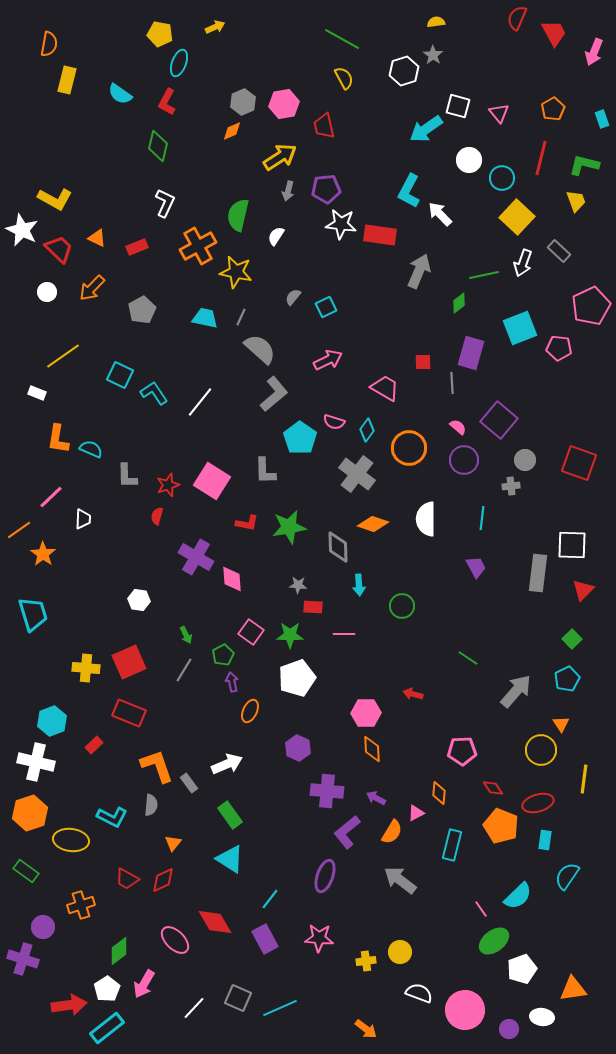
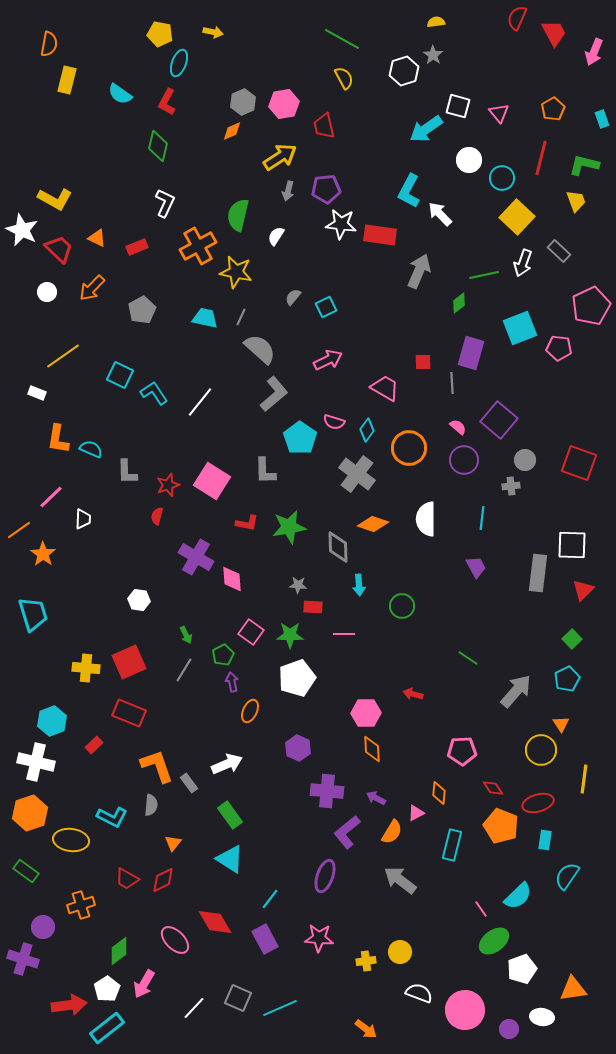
yellow arrow at (215, 27): moved 2 px left, 5 px down; rotated 36 degrees clockwise
gray L-shape at (127, 476): moved 4 px up
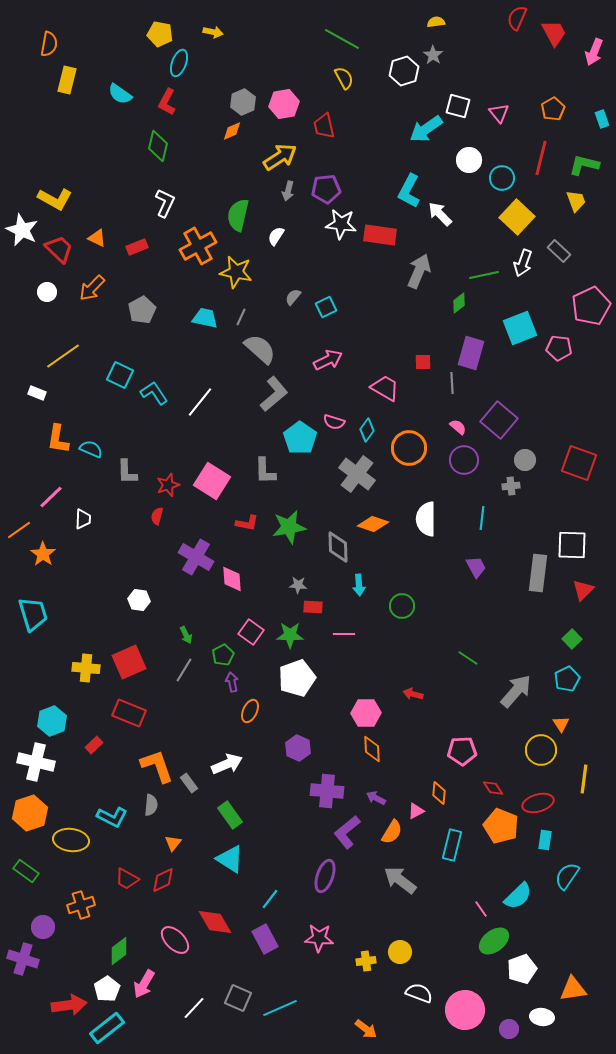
pink triangle at (416, 813): moved 2 px up
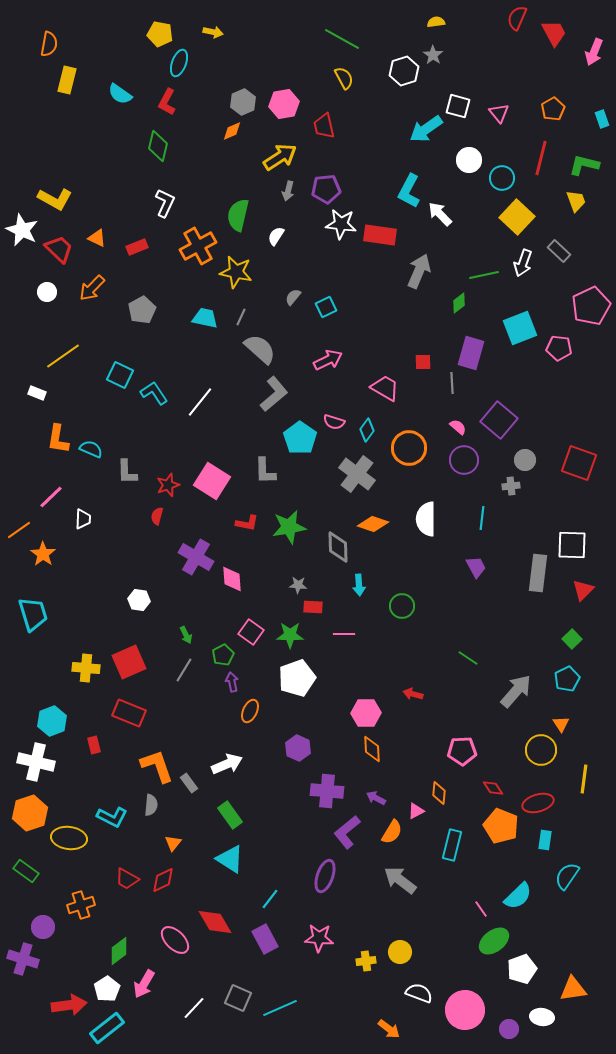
red rectangle at (94, 745): rotated 60 degrees counterclockwise
yellow ellipse at (71, 840): moved 2 px left, 2 px up
orange arrow at (366, 1029): moved 23 px right
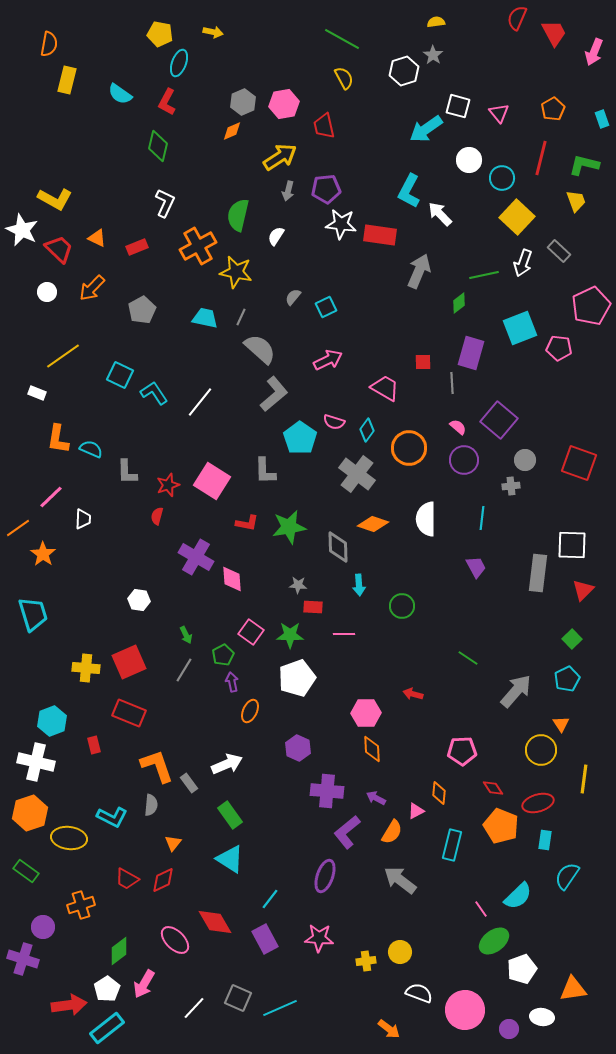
orange line at (19, 530): moved 1 px left, 2 px up
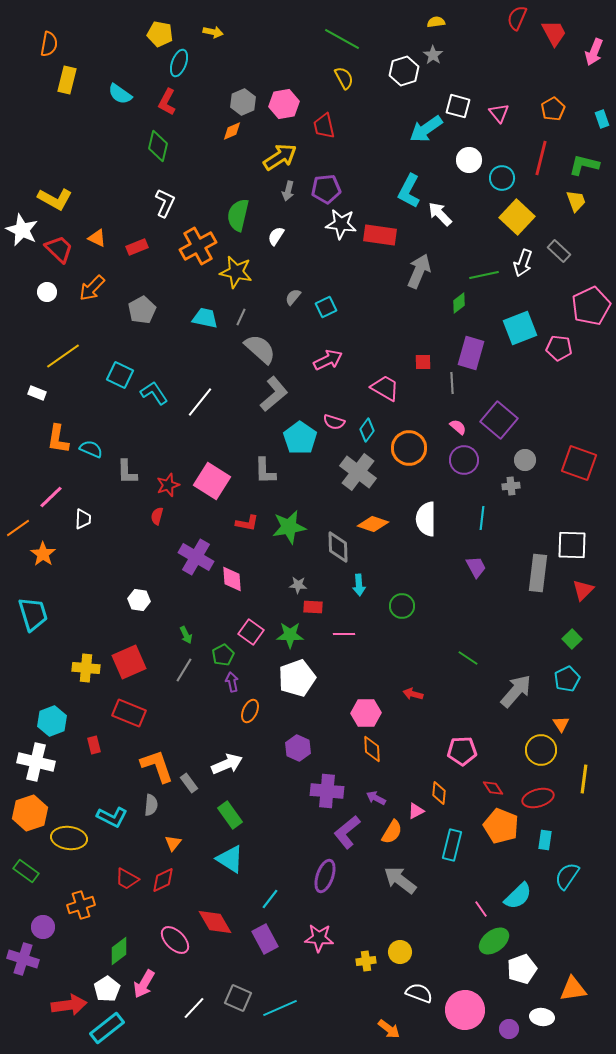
gray cross at (357, 474): moved 1 px right, 2 px up
red ellipse at (538, 803): moved 5 px up
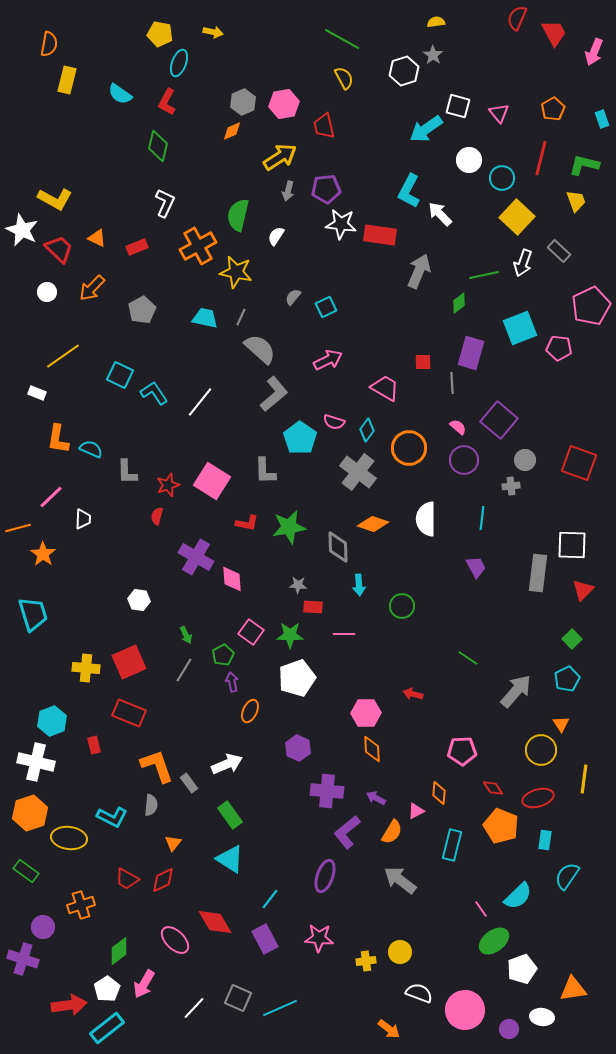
orange line at (18, 528): rotated 20 degrees clockwise
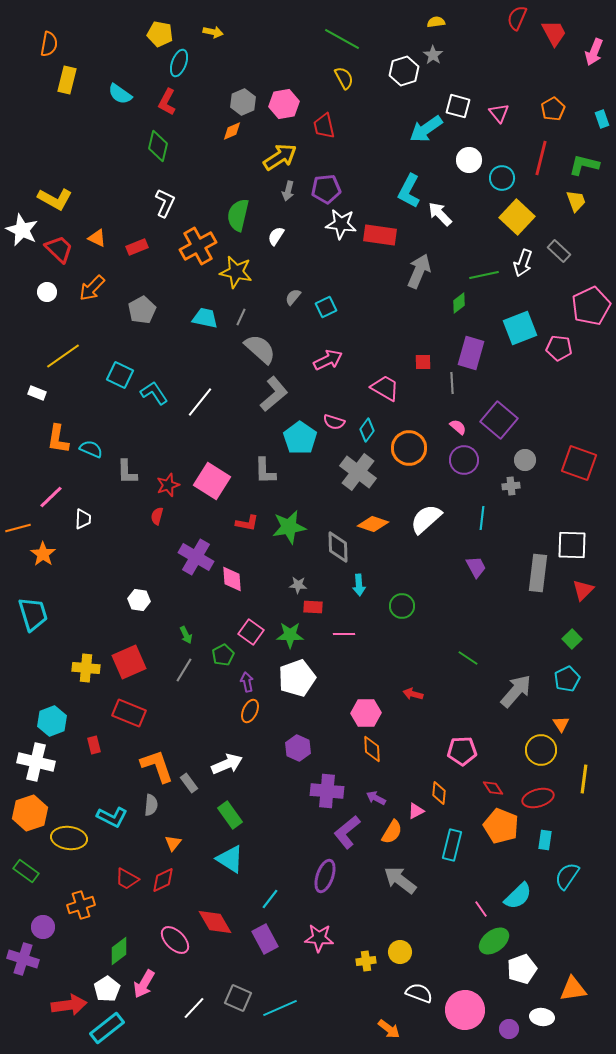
white semicircle at (426, 519): rotated 48 degrees clockwise
purple arrow at (232, 682): moved 15 px right
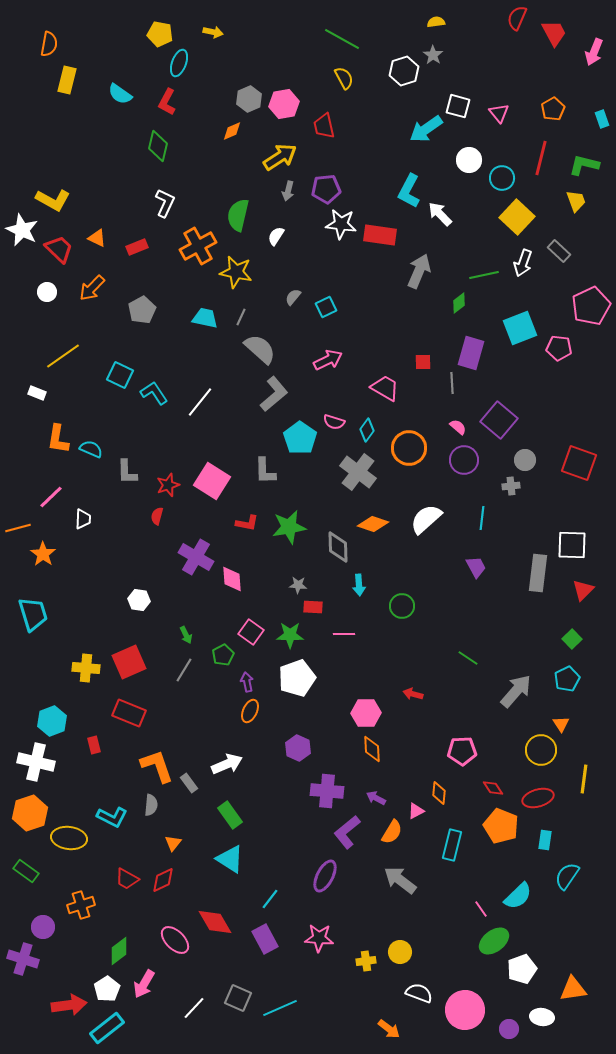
gray hexagon at (243, 102): moved 6 px right, 3 px up
yellow L-shape at (55, 199): moved 2 px left, 1 px down
purple ellipse at (325, 876): rotated 8 degrees clockwise
